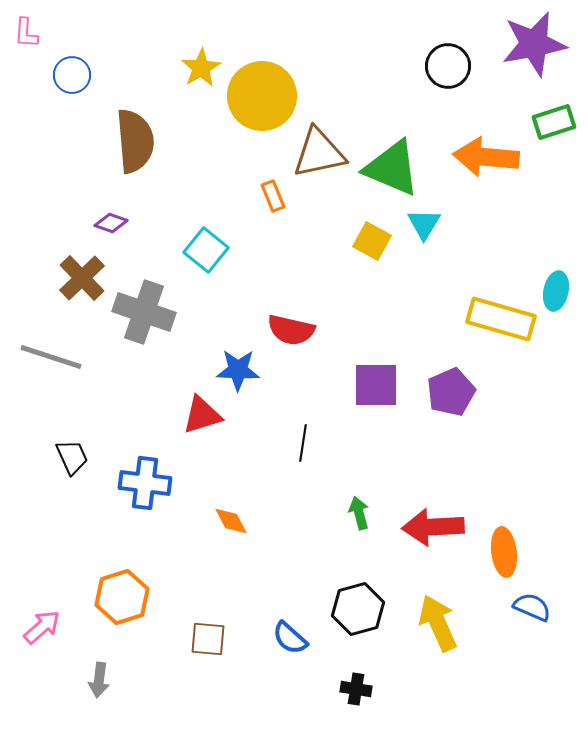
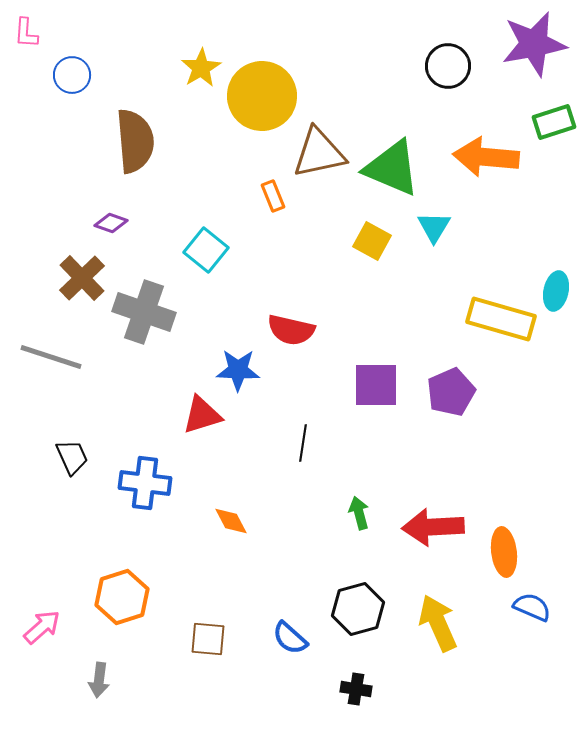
cyan triangle at (424, 224): moved 10 px right, 3 px down
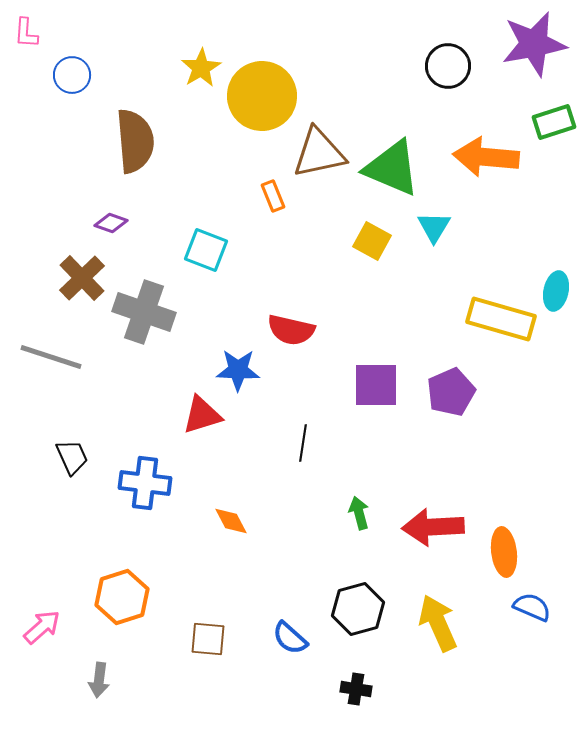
cyan square at (206, 250): rotated 18 degrees counterclockwise
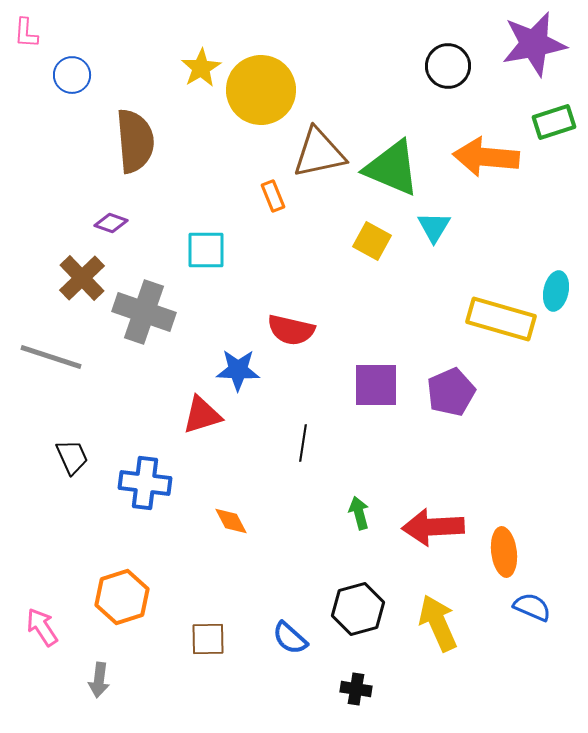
yellow circle at (262, 96): moved 1 px left, 6 px up
cyan square at (206, 250): rotated 21 degrees counterclockwise
pink arrow at (42, 627): rotated 81 degrees counterclockwise
brown square at (208, 639): rotated 6 degrees counterclockwise
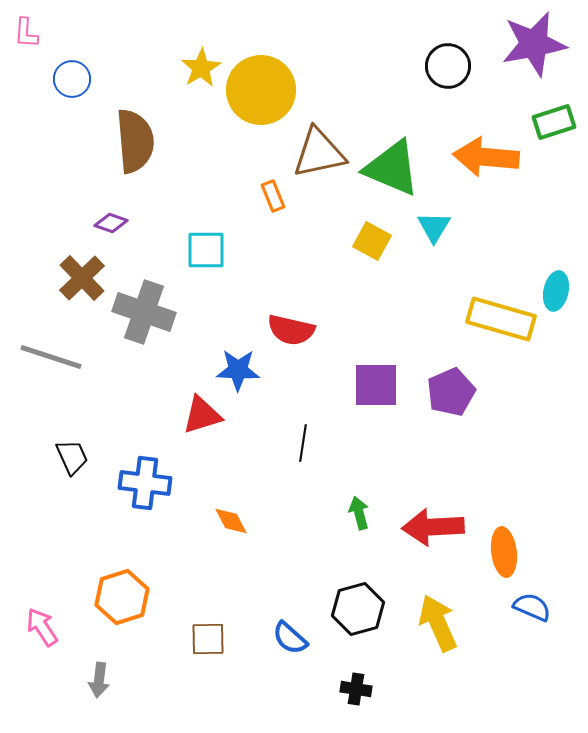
blue circle at (72, 75): moved 4 px down
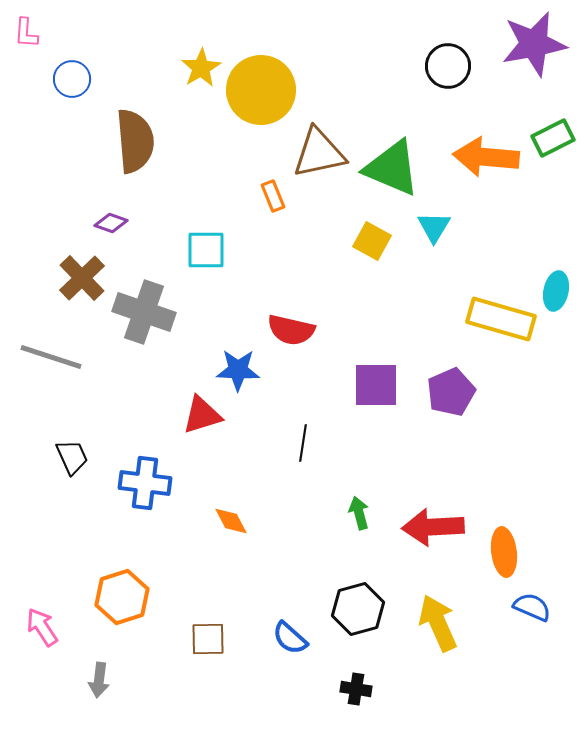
green rectangle at (554, 122): moved 1 px left, 16 px down; rotated 9 degrees counterclockwise
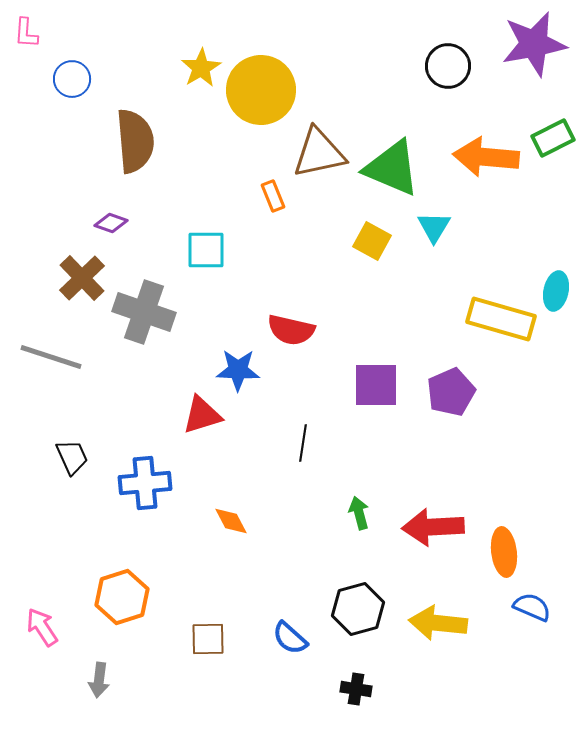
blue cross at (145, 483): rotated 12 degrees counterclockwise
yellow arrow at (438, 623): rotated 60 degrees counterclockwise
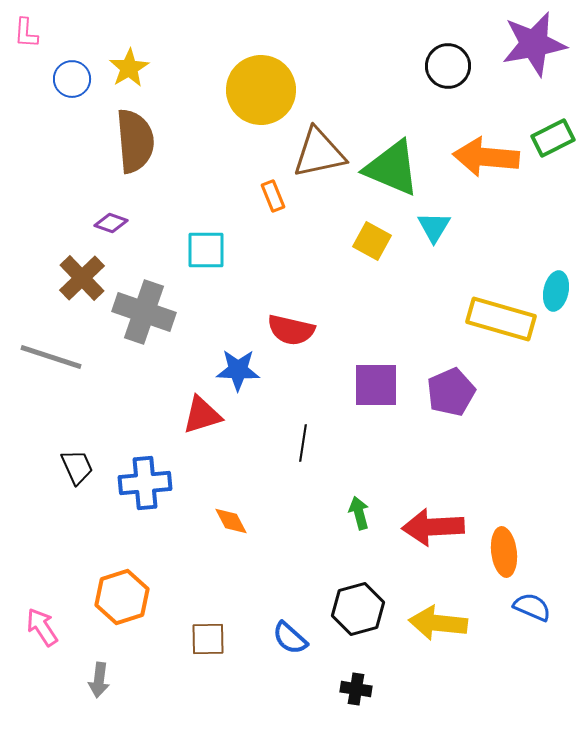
yellow star at (201, 68): moved 72 px left
black trapezoid at (72, 457): moved 5 px right, 10 px down
